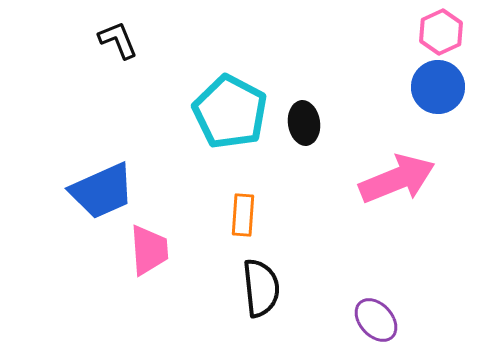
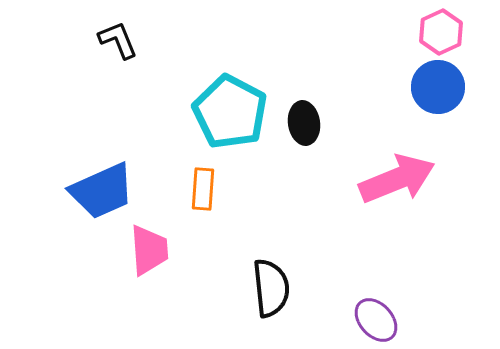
orange rectangle: moved 40 px left, 26 px up
black semicircle: moved 10 px right
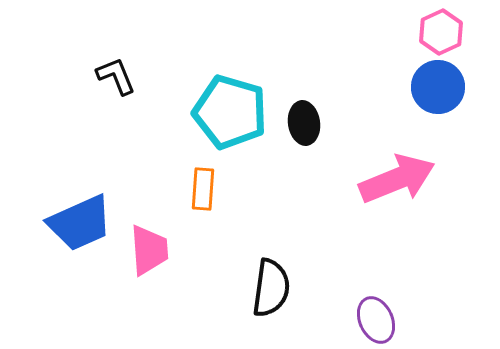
black L-shape: moved 2 px left, 36 px down
cyan pentagon: rotated 12 degrees counterclockwise
blue trapezoid: moved 22 px left, 32 px down
black semicircle: rotated 14 degrees clockwise
purple ellipse: rotated 18 degrees clockwise
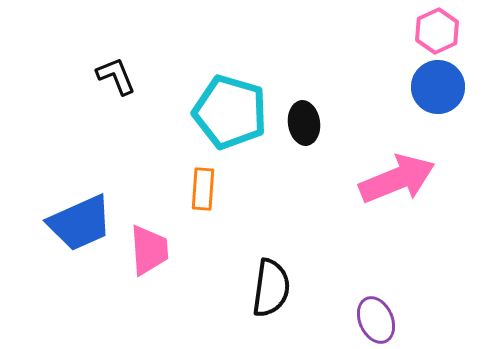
pink hexagon: moved 4 px left, 1 px up
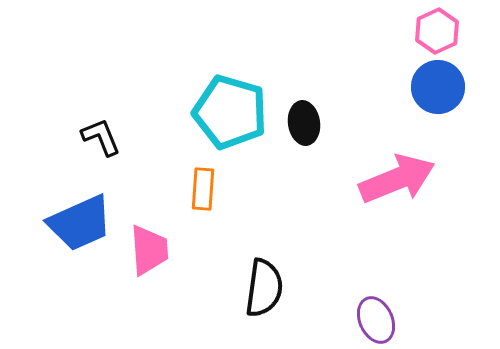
black L-shape: moved 15 px left, 61 px down
black semicircle: moved 7 px left
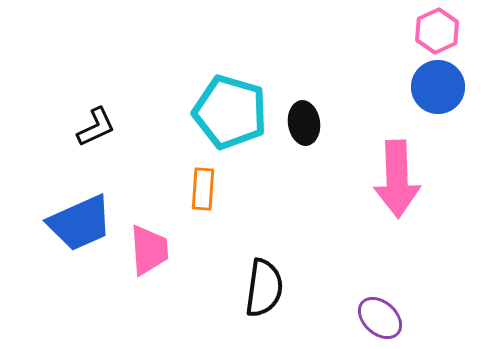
black L-shape: moved 5 px left, 10 px up; rotated 87 degrees clockwise
pink arrow: rotated 110 degrees clockwise
purple ellipse: moved 4 px right, 2 px up; rotated 24 degrees counterclockwise
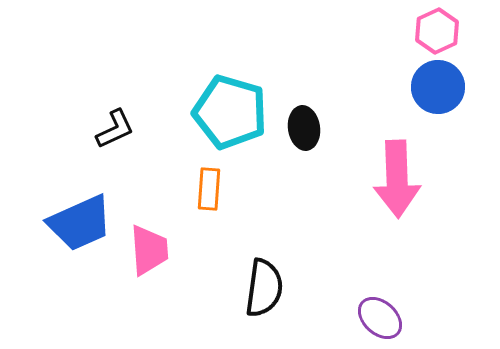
black ellipse: moved 5 px down
black L-shape: moved 19 px right, 2 px down
orange rectangle: moved 6 px right
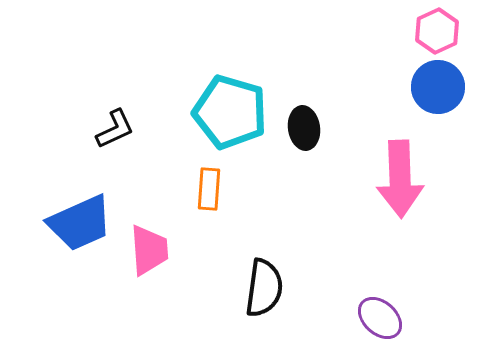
pink arrow: moved 3 px right
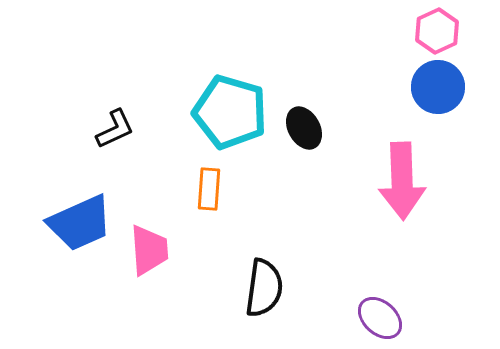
black ellipse: rotated 21 degrees counterclockwise
pink arrow: moved 2 px right, 2 px down
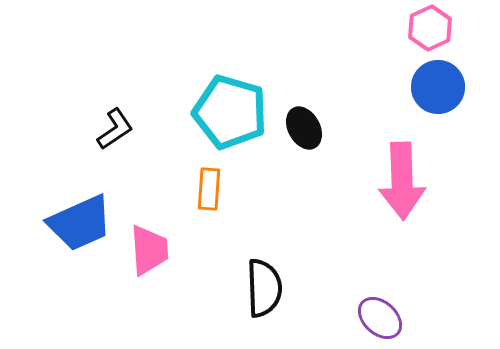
pink hexagon: moved 7 px left, 3 px up
black L-shape: rotated 9 degrees counterclockwise
black semicircle: rotated 10 degrees counterclockwise
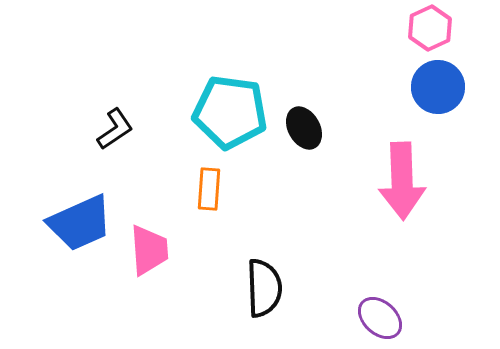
cyan pentagon: rotated 8 degrees counterclockwise
